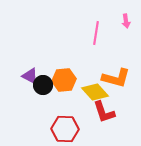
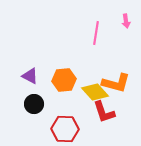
orange L-shape: moved 5 px down
black circle: moved 9 px left, 19 px down
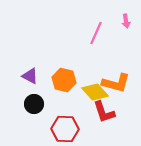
pink line: rotated 15 degrees clockwise
orange hexagon: rotated 20 degrees clockwise
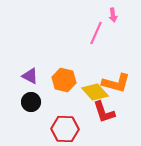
pink arrow: moved 13 px left, 6 px up
black circle: moved 3 px left, 2 px up
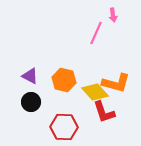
red hexagon: moved 1 px left, 2 px up
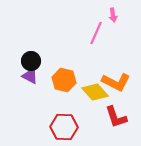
orange L-shape: moved 1 px up; rotated 12 degrees clockwise
black circle: moved 41 px up
red L-shape: moved 12 px right, 5 px down
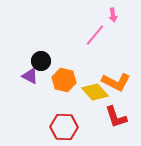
pink line: moved 1 px left, 2 px down; rotated 15 degrees clockwise
black circle: moved 10 px right
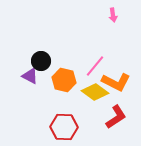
pink line: moved 31 px down
yellow diamond: rotated 12 degrees counterclockwise
red L-shape: rotated 105 degrees counterclockwise
